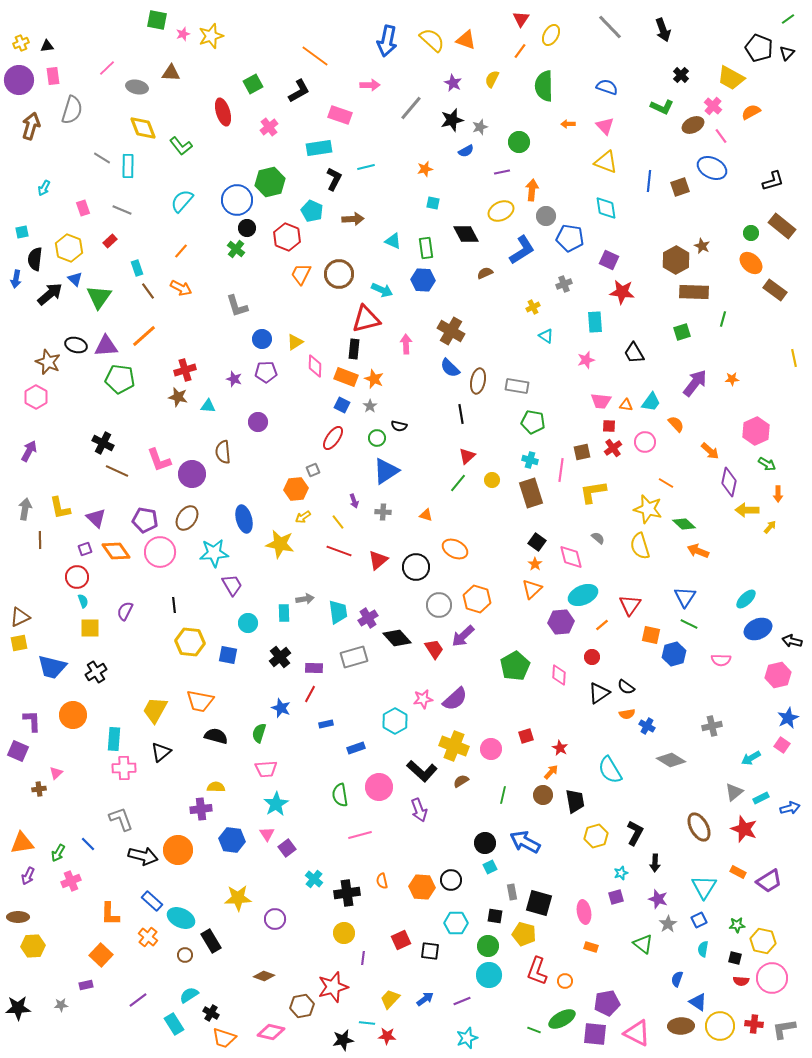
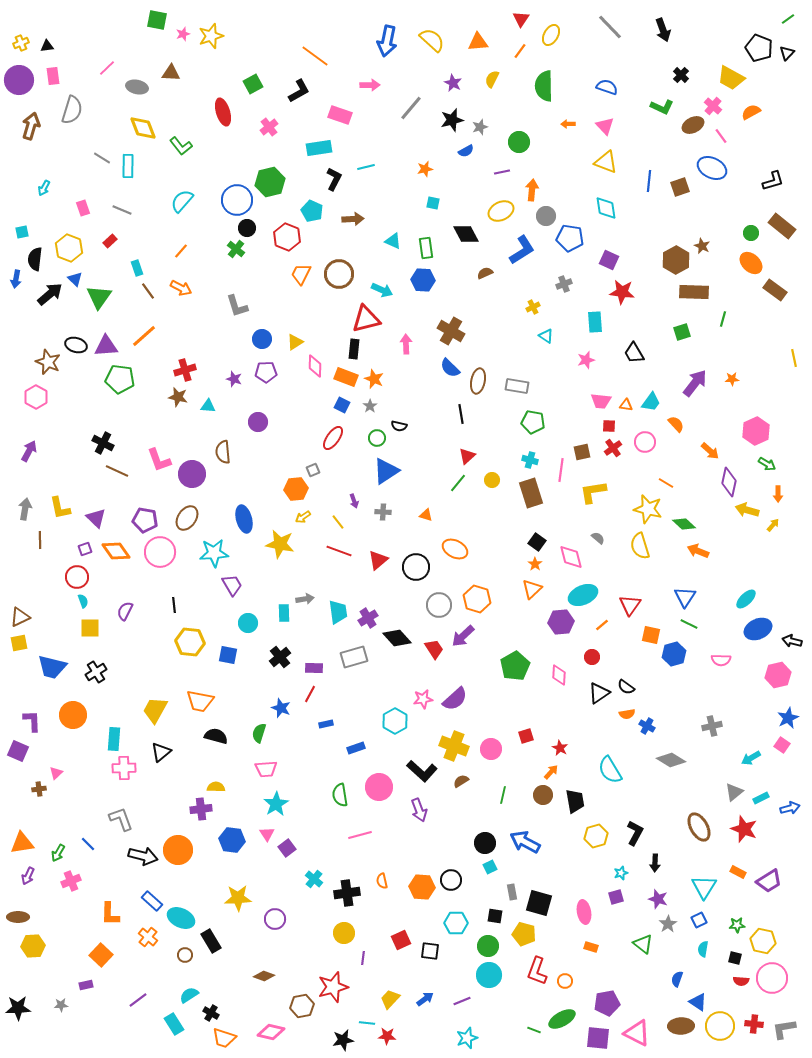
orange triangle at (466, 40): moved 12 px right, 2 px down; rotated 25 degrees counterclockwise
yellow arrow at (747, 510): rotated 15 degrees clockwise
yellow arrow at (770, 527): moved 3 px right, 2 px up
purple square at (595, 1034): moved 3 px right, 4 px down
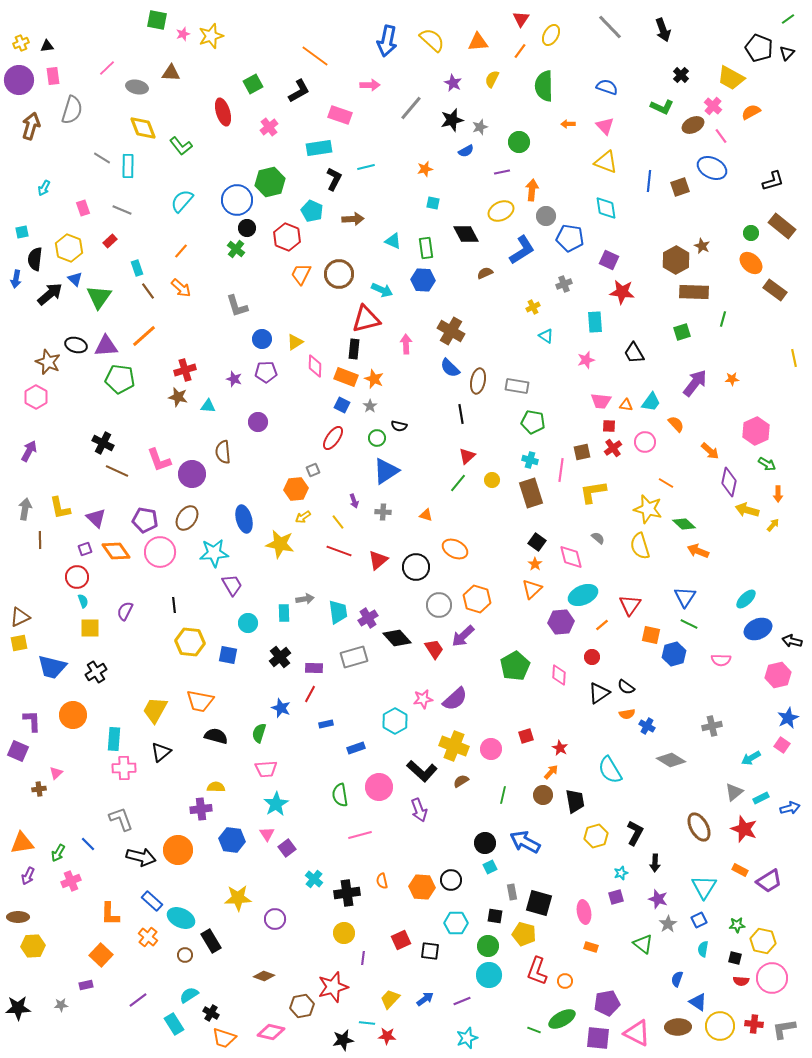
orange arrow at (181, 288): rotated 15 degrees clockwise
black arrow at (143, 856): moved 2 px left, 1 px down
orange rectangle at (738, 872): moved 2 px right, 2 px up
brown ellipse at (681, 1026): moved 3 px left, 1 px down
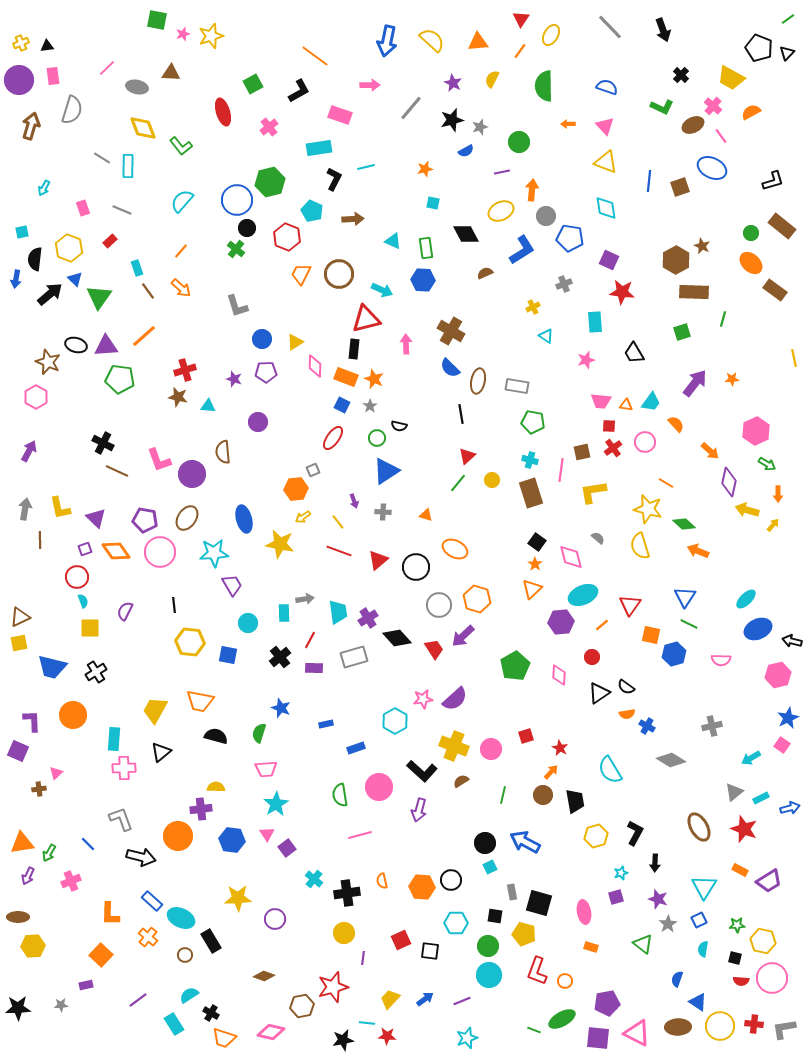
red line at (310, 694): moved 54 px up
purple arrow at (419, 810): rotated 35 degrees clockwise
orange circle at (178, 850): moved 14 px up
green arrow at (58, 853): moved 9 px left
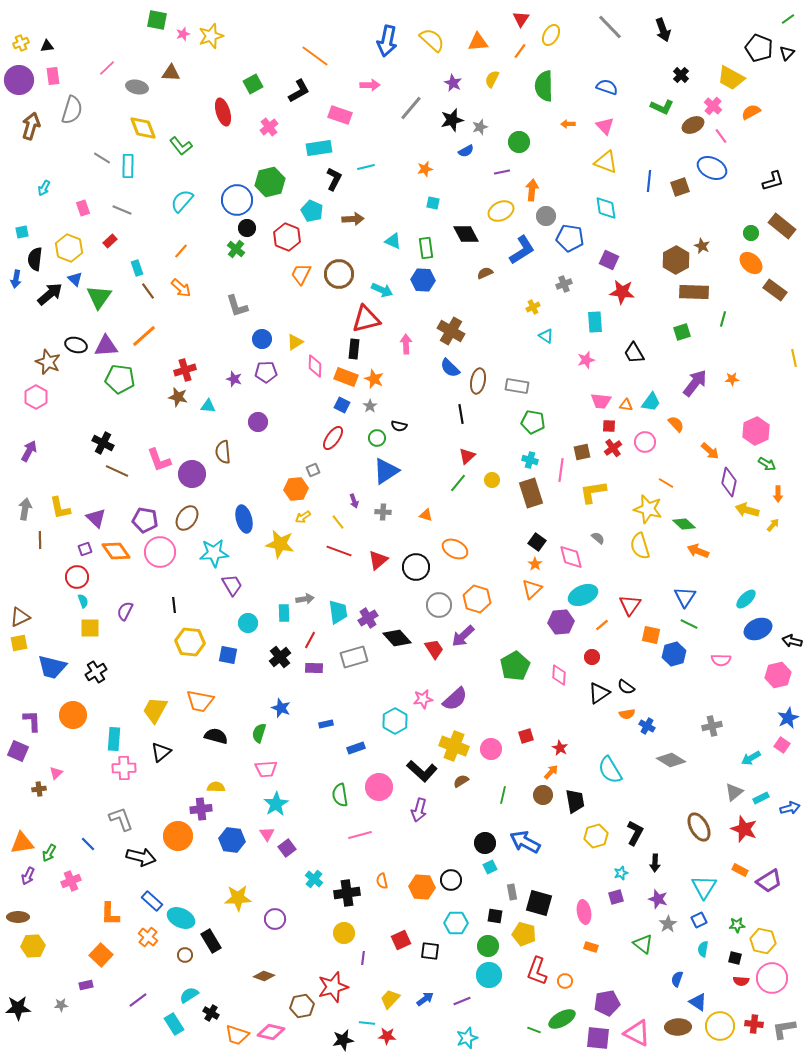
orange trapezoid at (224, 1038): moved 13 px right, 3 px up
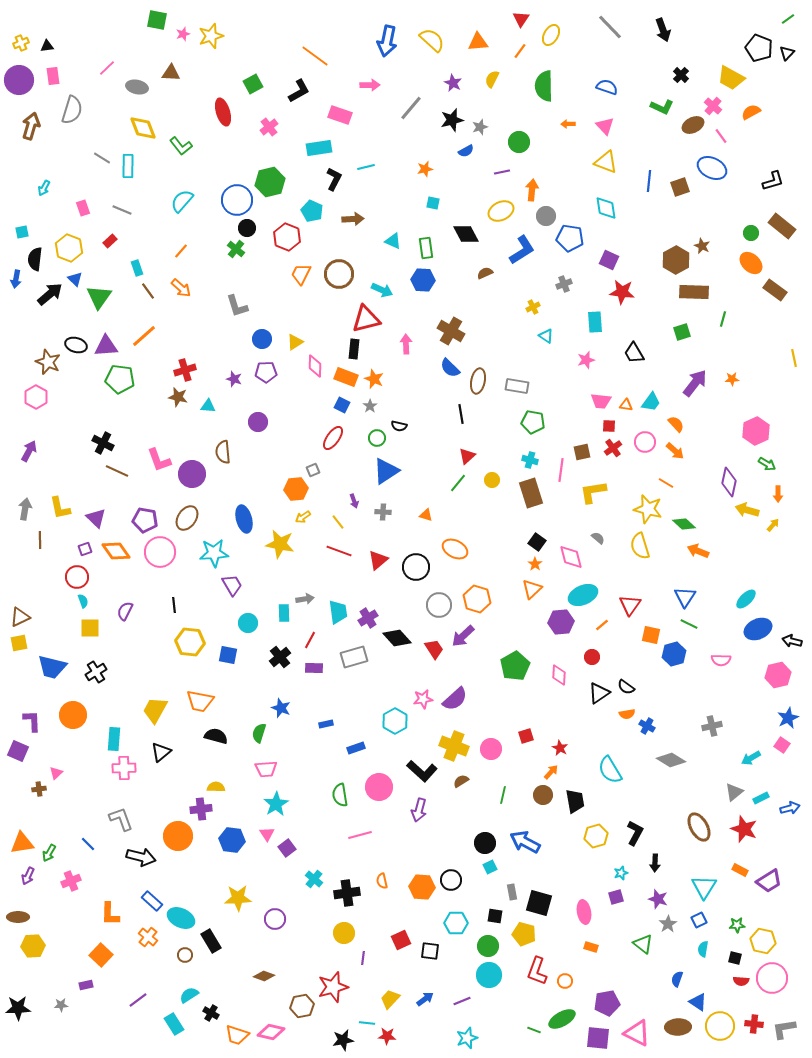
orange arrow at (710, 451): moved 35 px left
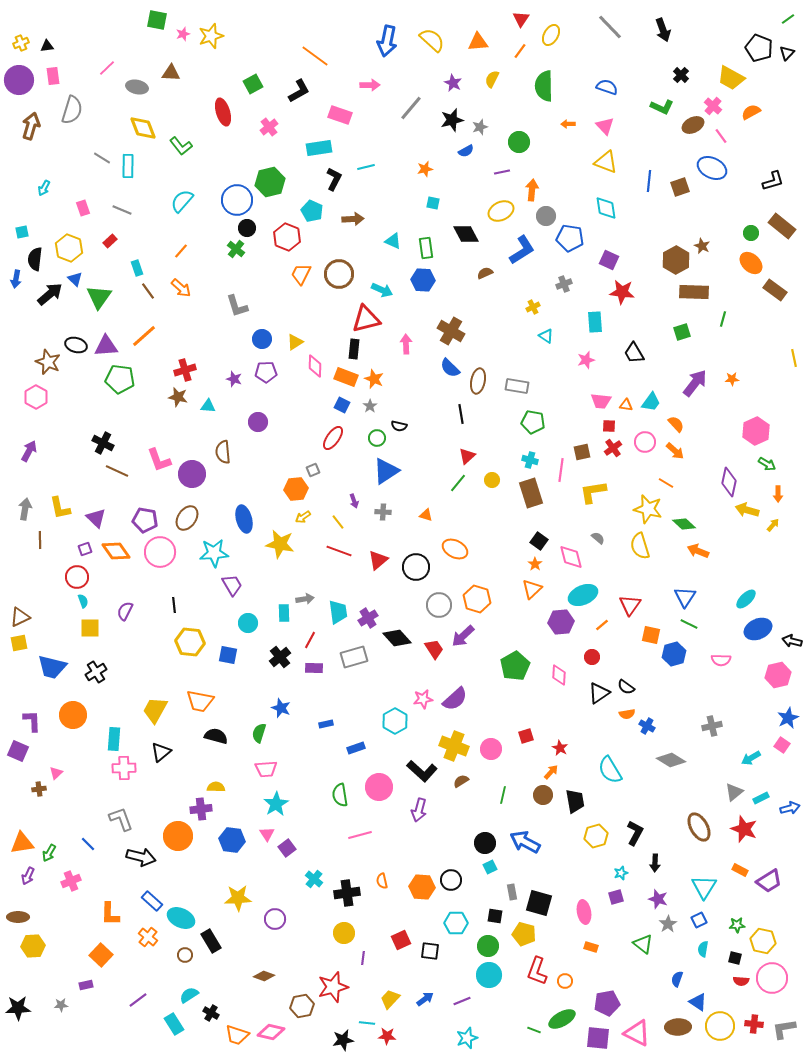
black square at (537, 542): moved 2 px right, 1 px up
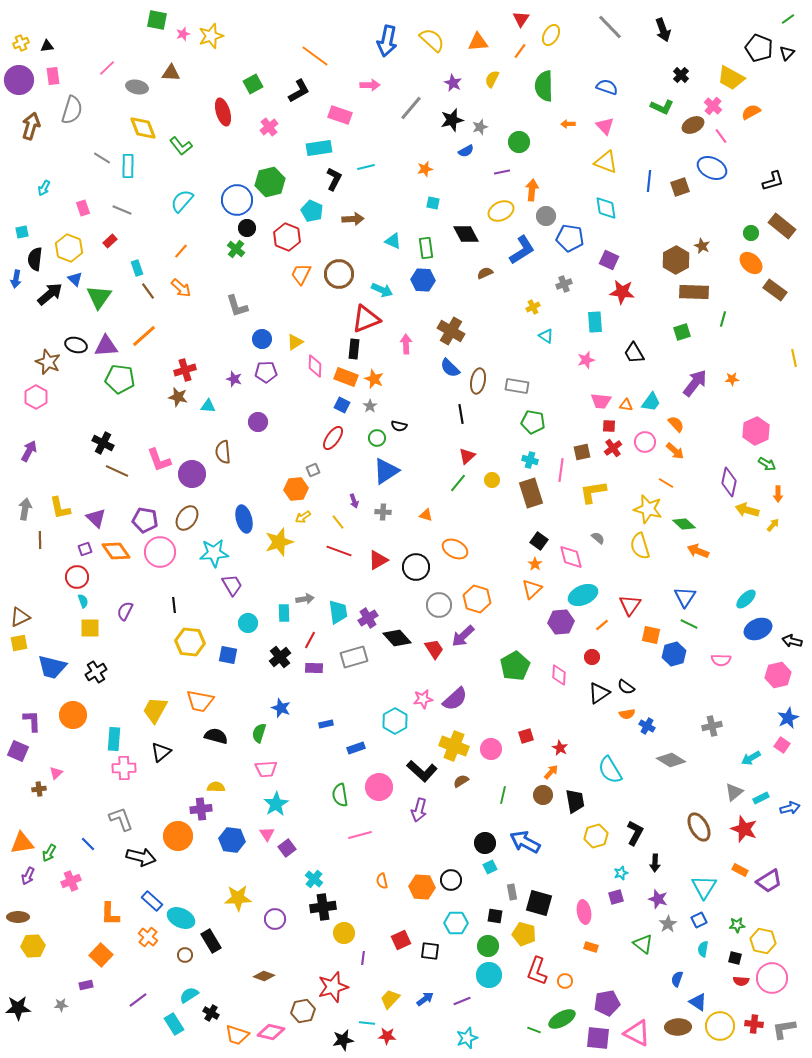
red triangle at (366, 319): rotated 8 degrees counterclockwise
yellow star at (280, 544): moved 1 px left, 2 px up; rotated 28 degrees counterclockwise
red triangle at (378, 560): rotated 10 degrees clockwise
black cross at (347, 893): moved 24 px left, 14 px down
brown hexagon at (302, 1006): moved 1 px right, 5 px down
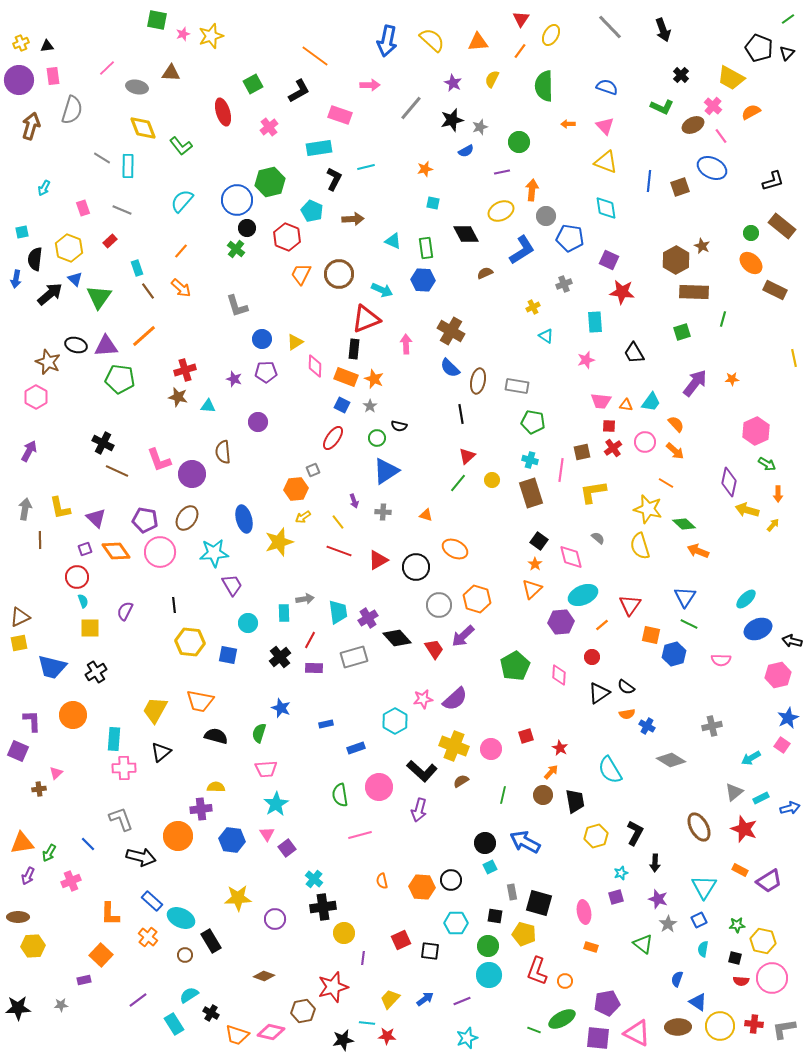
brown rectangle at (775, 290): rotated 10 degrees counterclockwise
purple rectangle at (86, 985): moved 2 px left, 5 px up
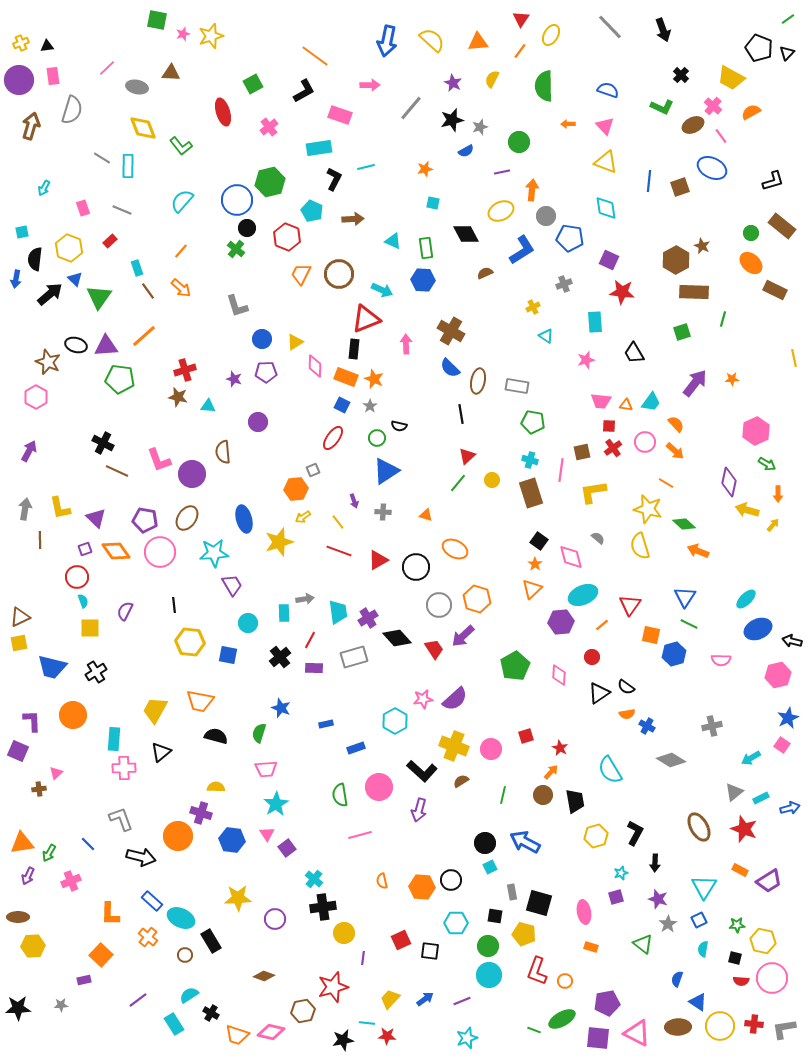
blue semicircle at (607, 87): moved 1 px right, 3 px down
black L-shape at (299, 91): moved 5 px right
purple cross at (201, 809): moved 4 px down; rotated 25 degrees clockwise
